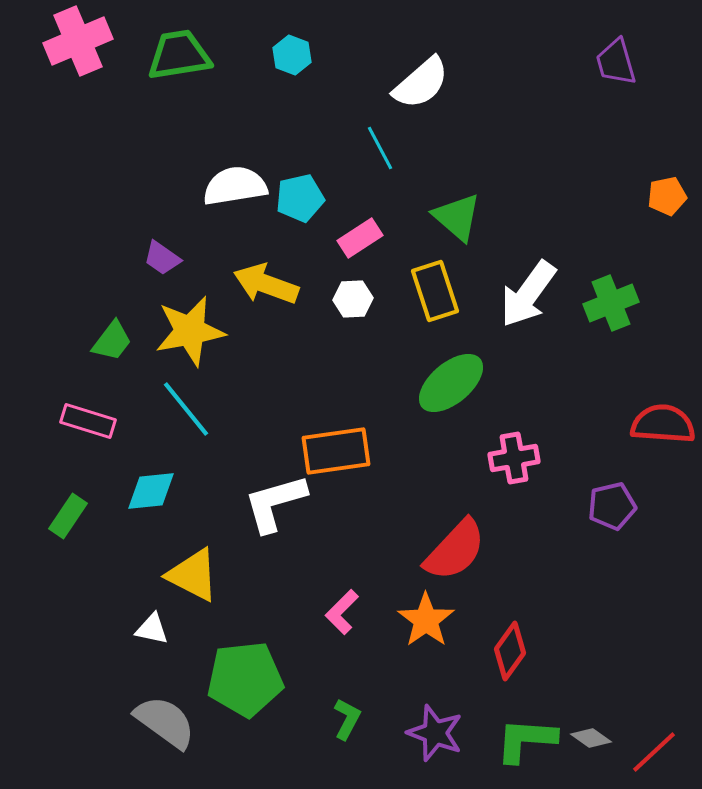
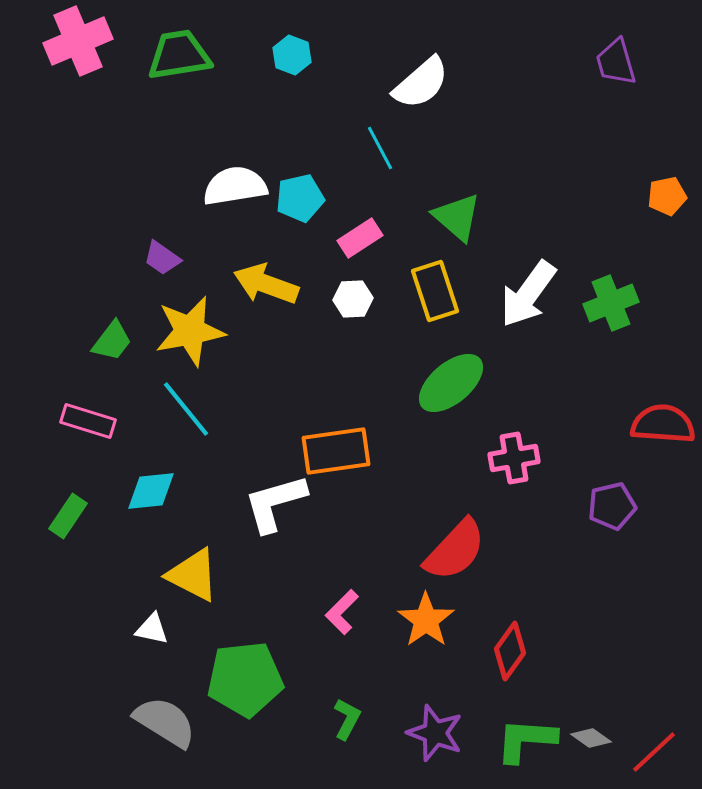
gray semicircle at (165, 722): rotated 4 degrees counterclockwise
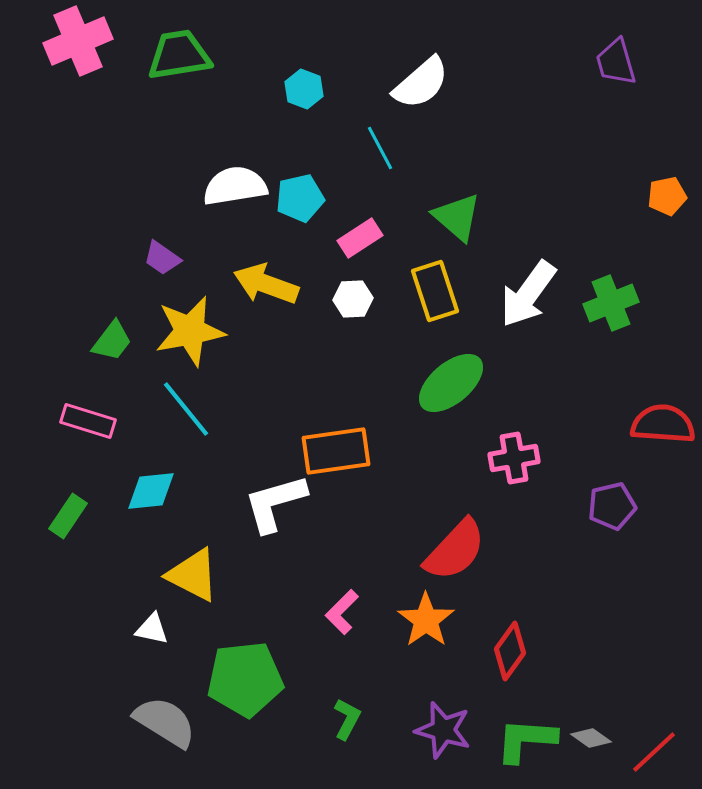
cyan hexagon at (292, 55): moved 12 px right, 34 px down
purple star at (435, 733): moved 8 px right, 3 px up; rotated 4 degrees counterclockwise
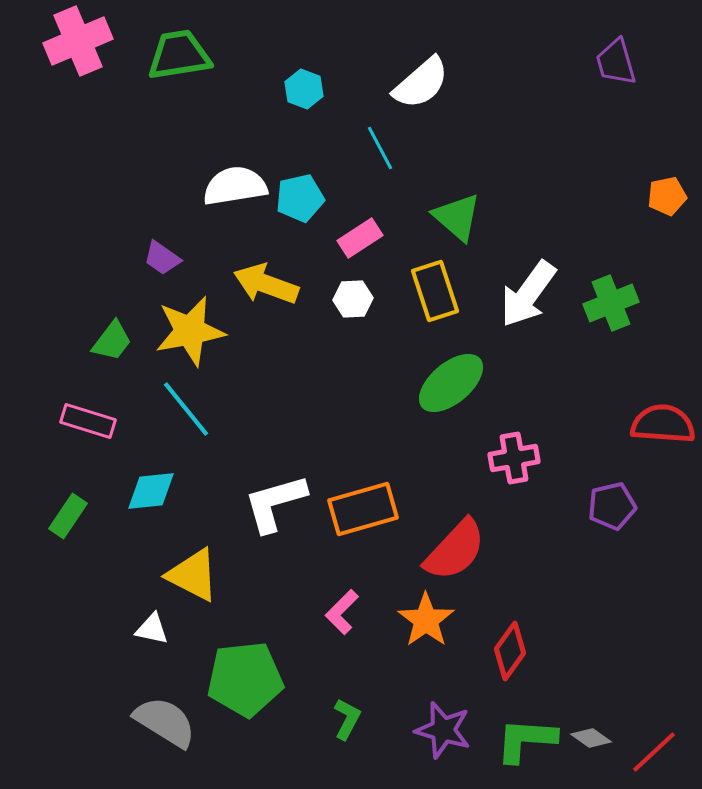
orange rectangle at (336, 451): moved 27 px right, 58 px down; rotated 8 degrees counterclockwise
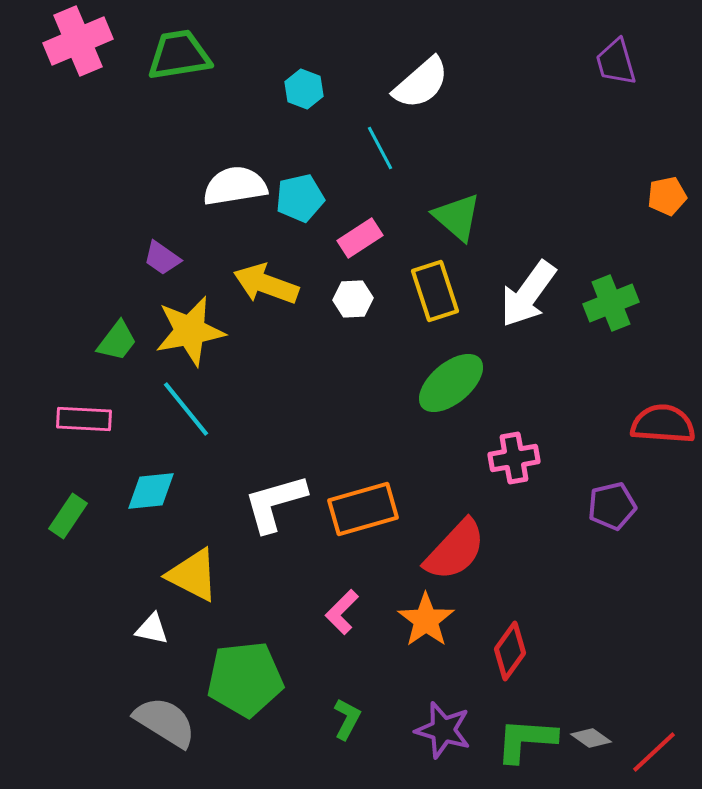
green trapezoid at (112, 341): moved 5 px right
pink rectangle at (88, 421): moved 4 px left, 2 px up; rotated 14 degrees counterclockwise
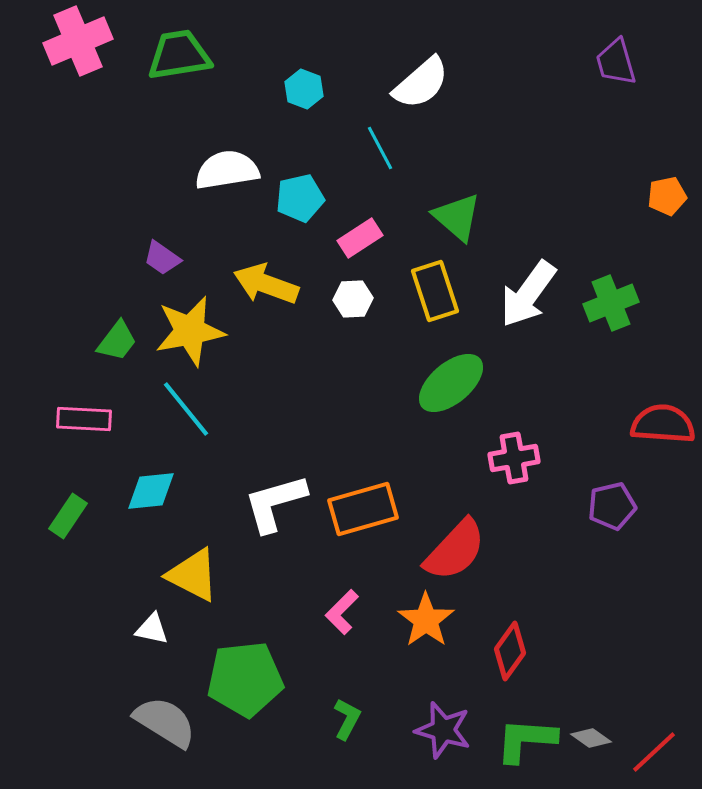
white semicircle at (235, 186): moved 8 px left, 16 px up
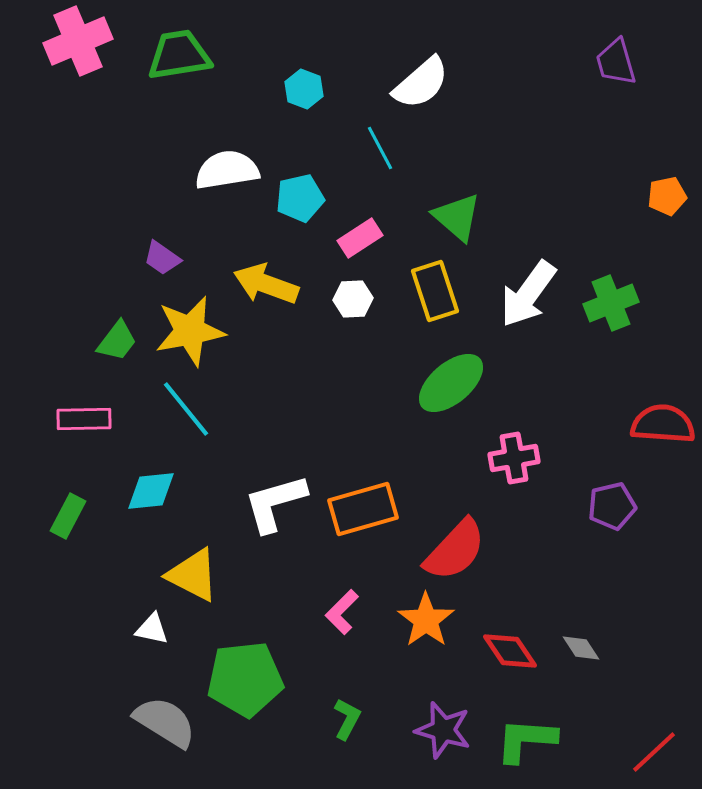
pink rectangle at (84, 419): rotated 4 degrees counterclockwise
green rectangle at (68, 516): rotated 6 degrees counterclockwise
red diamond at (510, 651): rotated 70 degrees counterclockwise
gray diamond at (591, 738): moved 10 px left, 90 px up; rotated 21 degrees clockwise
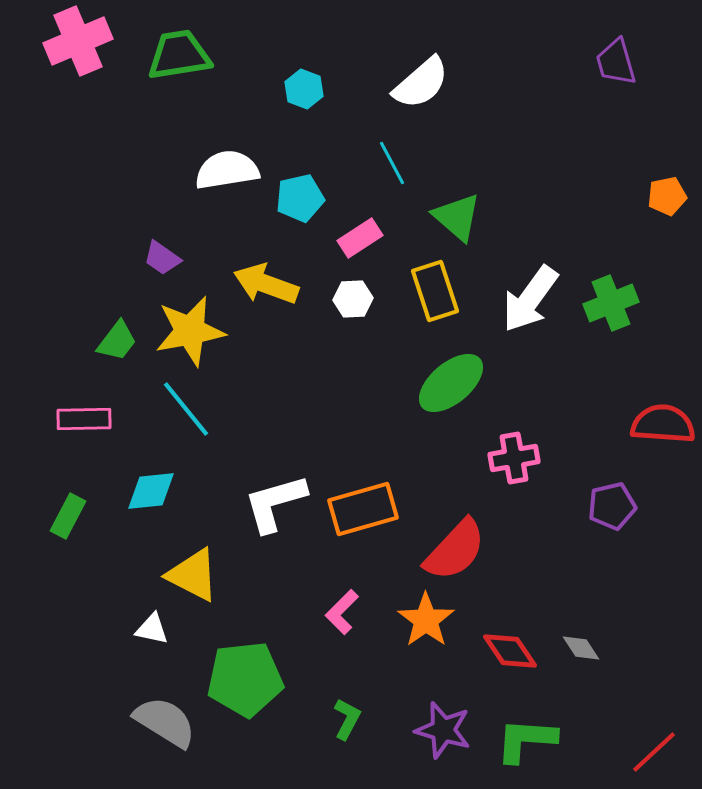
cyan line at (380, 148): moved 12 px right, 15 px down
white arrow at (528, 294): moved 2 px right, 5 px down
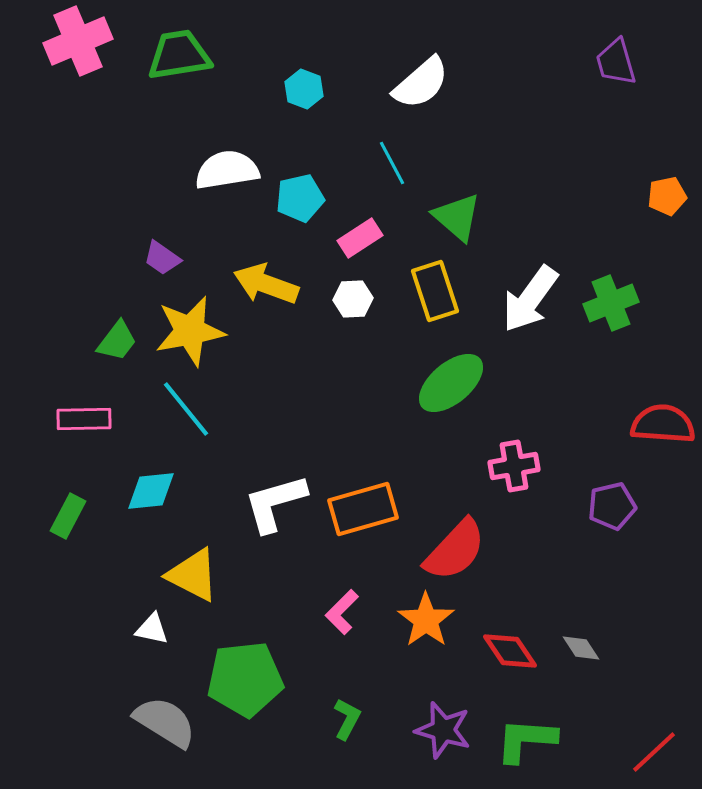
pink cross at (514, 458): moved 8 px down
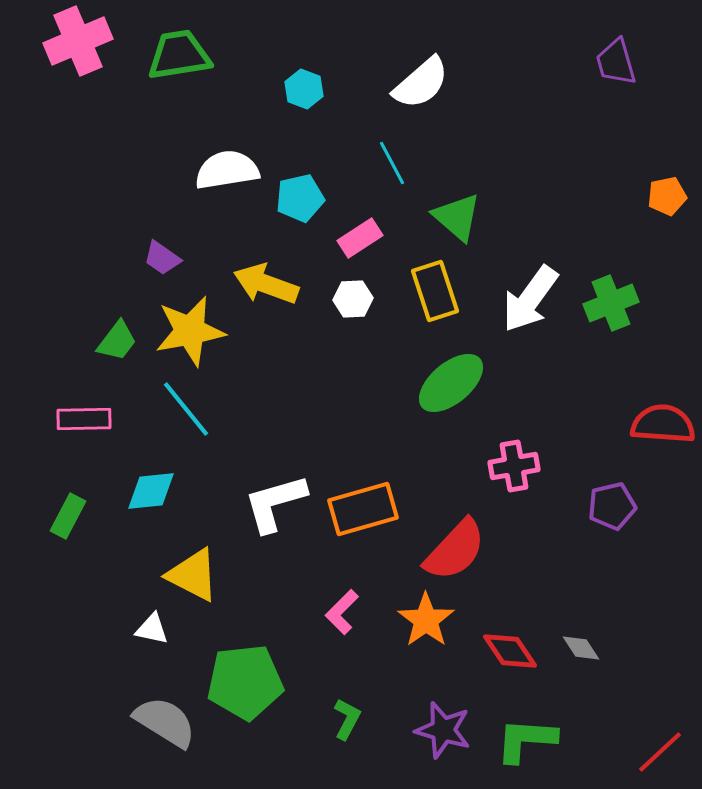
green pentagon at (245, 679): moved 3 px down
red line at (654, 752): moved 6 px right
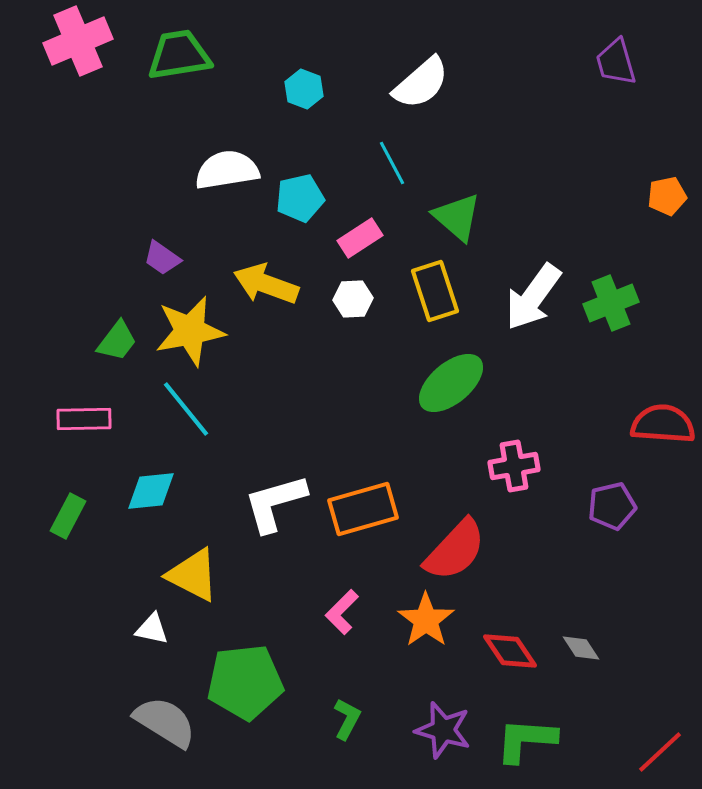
white arrow at (530, 299): moved 3 px right, 2 px up
